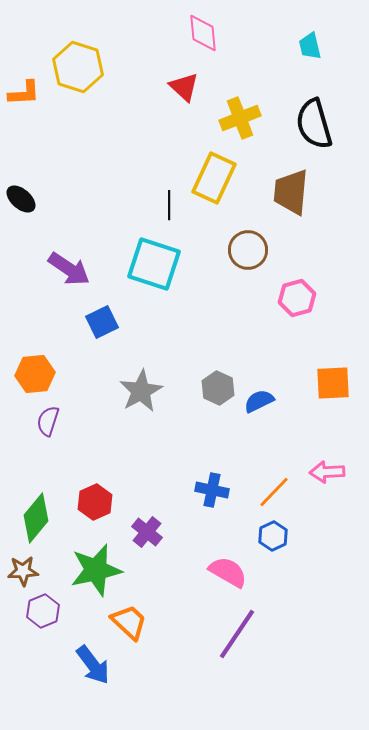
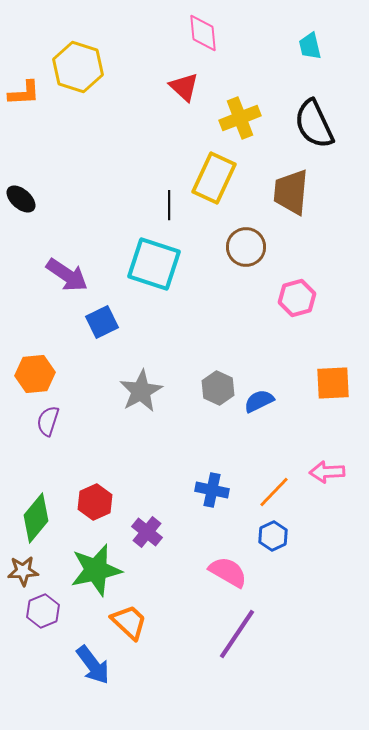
black semicircle: rotated 9 degrees counterclockwise
brown circle: moved 2 px left, 3 px up
purple arrow: moved 2 px left, 6 px down
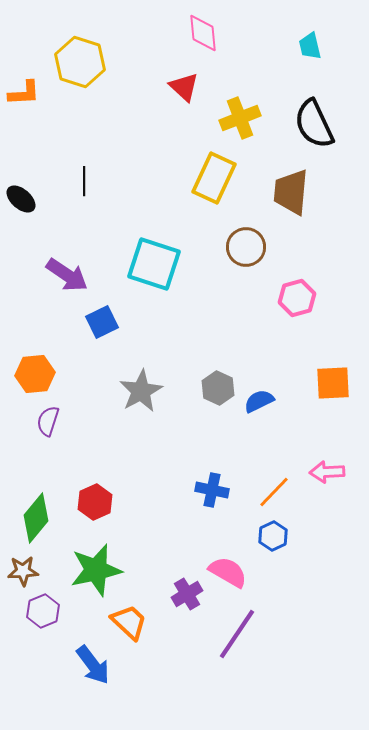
yellow hexagon: moved 2 px right, 5 px up
black line: moved 85 px left, 24 px up
purple cross: moved 40 px right, 62 px down; rotated 20 degrees clockwise
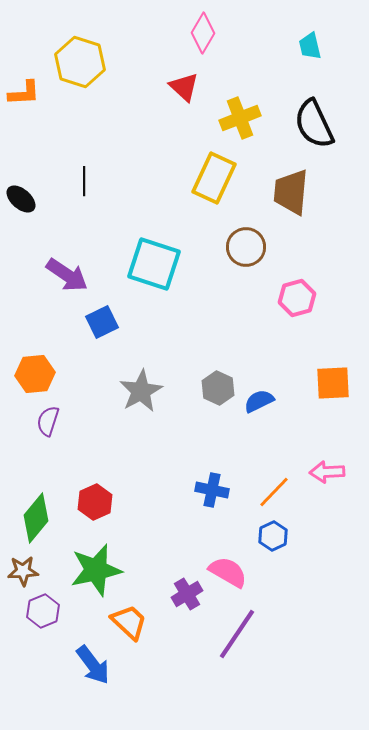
pink diamond: rotated 36 degrees clockwise
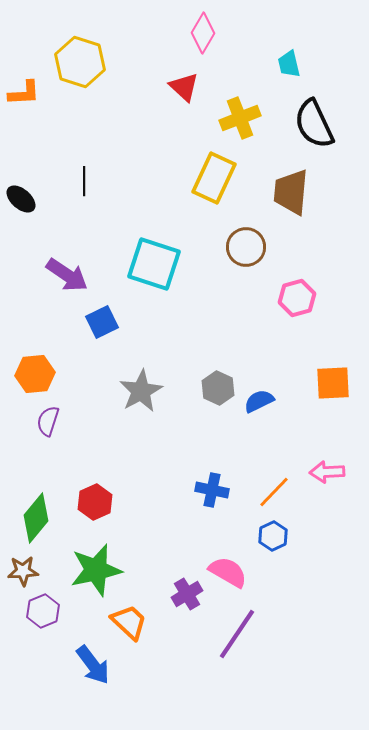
cyan trapezoid: moved 21 px left, 18 px down
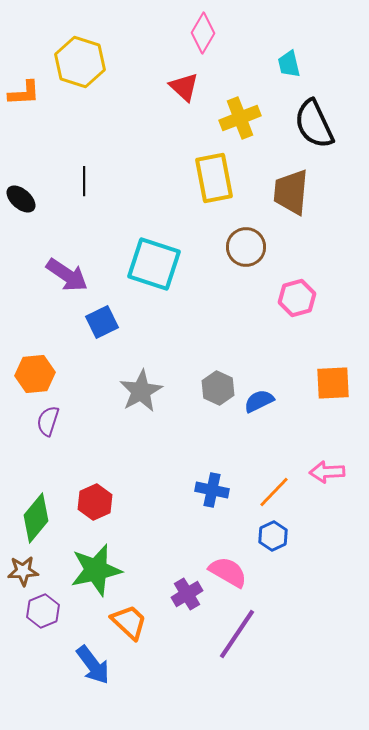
yellow rectangle: rotated 36 degrees counterclockwise
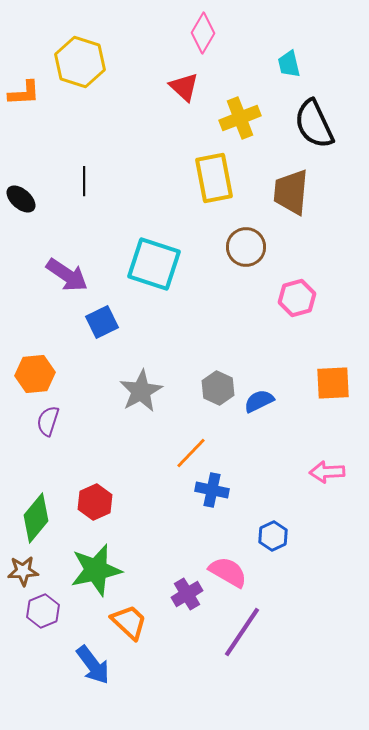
orange line: moved 83 px left, 39 px up
purple line: moved 5 px right, 2 px up
